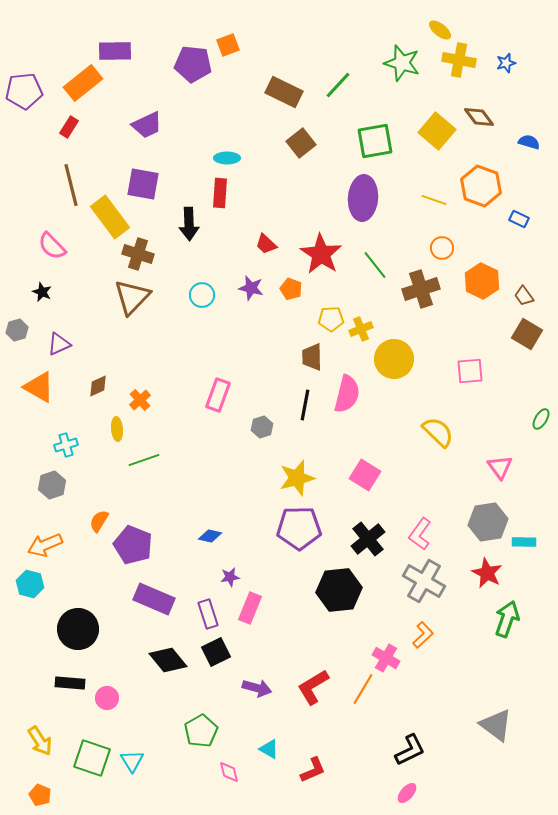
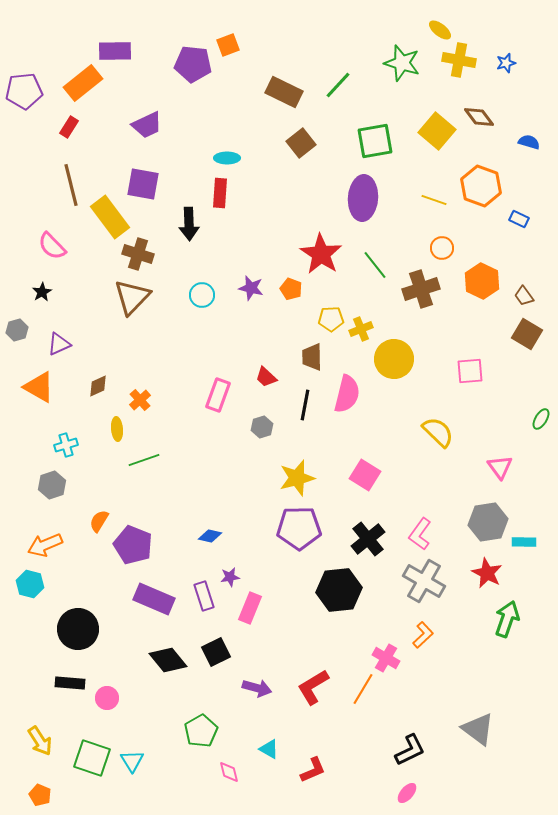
red trapezoid at (266, 244): moved 133 px down
black star at (42, 292): rotated 18 degrees clockwise
purple rectangle at (208, 614): moved 4 px left, 18 px up
gray triangle at (496, 725): moved 18 px left, 4 px down
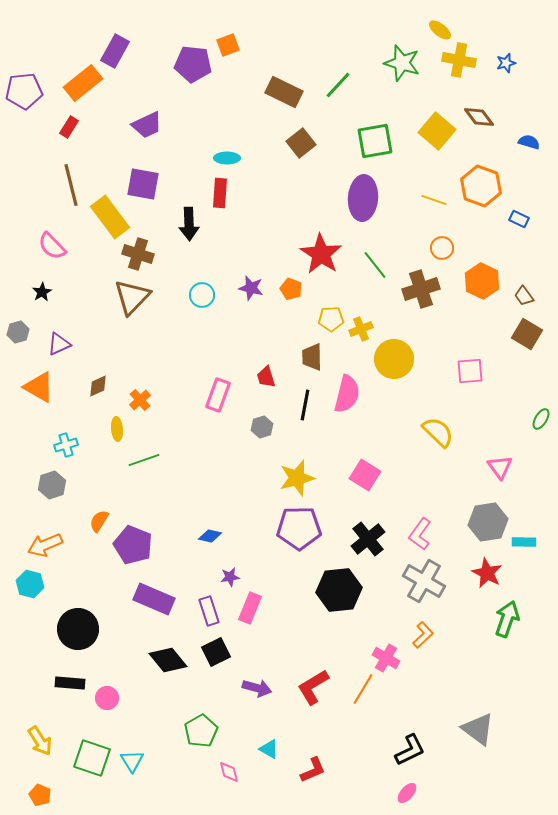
purple rectangle at (115, 51): rotated 60 degrees counterclockwise
gray hexagon at (17, 330): moved 1 px right, 2 px down
red trapezoid at (266, 377): rotated 30 degrees clockwise
purple rectangle at (204, 596): moved 5 px right, 15 px down
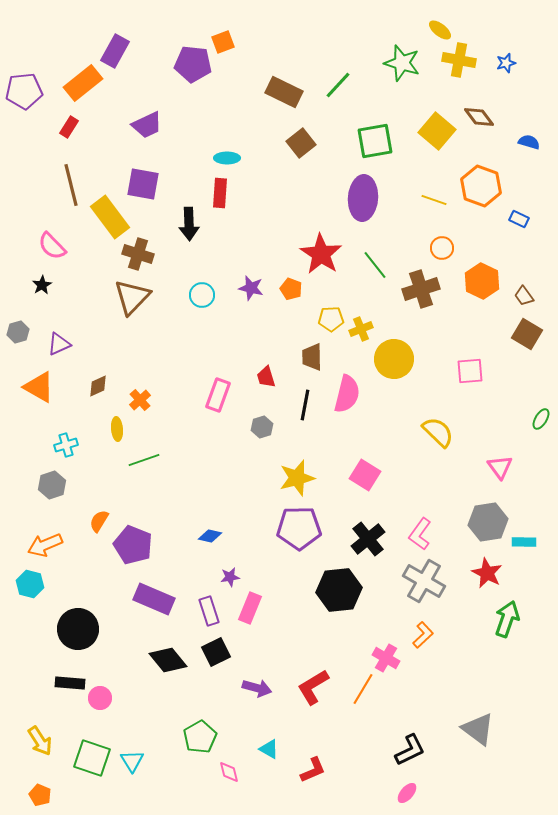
orange square at (228, 45): moved 5 px left, 3 px up
black star at (42, 292): moved 7 px up
pink circle at (107, 698): moved 7 px left
green pentagon at (201, 731): moved 1 px left, 6 px down
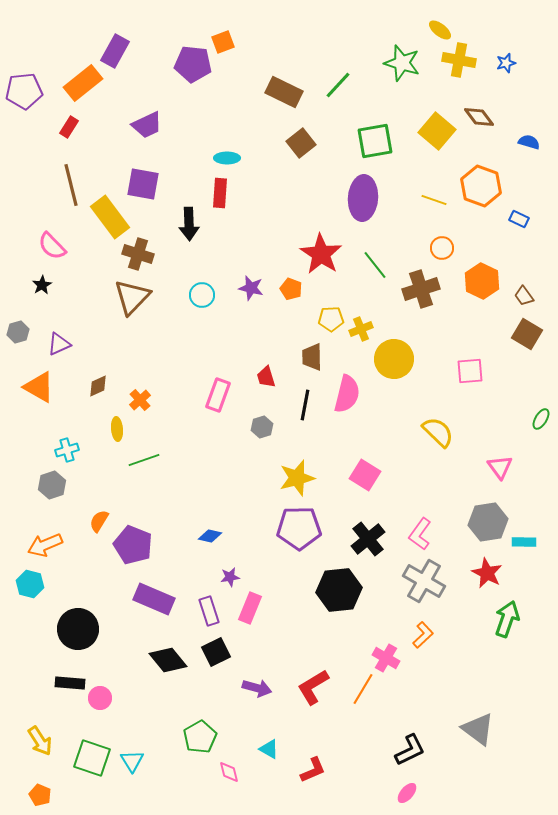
cyan cross at (66, 445): moved 1 px right, 5 px down
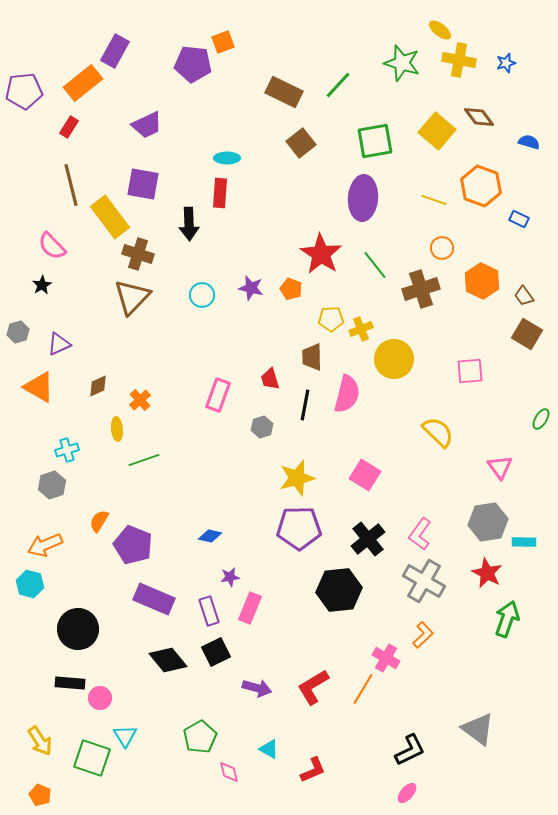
red trapezoid at (266, 377): moved 4 px right, 2 px down
cyan triangle at (132, 761): moved 7 px left, 25 px up
